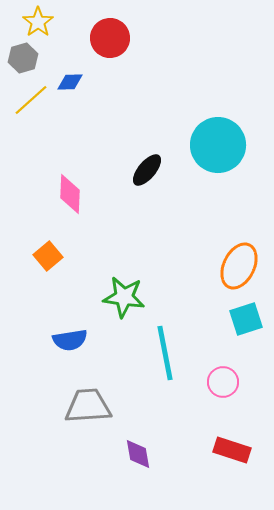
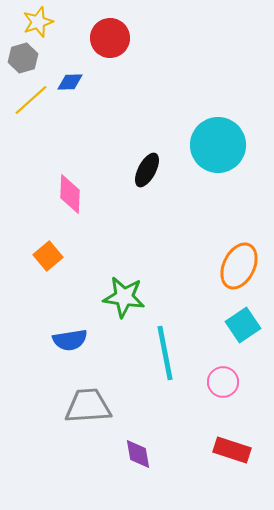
yellow star: rotated 16 degrees clockwise
black ellipse: rotated 12 degrees counterclockwise
cyan square: moved 3 px left, 6 px down; rotated 16 degrees counterclockwise
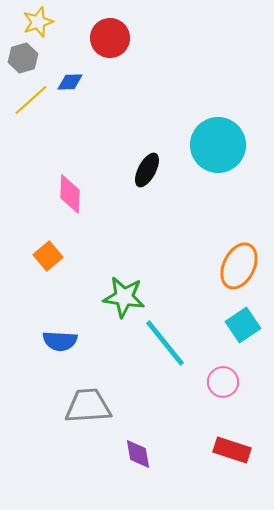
blue semicircle: moved 10 px left, 1 px down; rotated 12 degrees clockwise
cyan line: moved 10 px up; rotated 28 degrees counterclockwise
